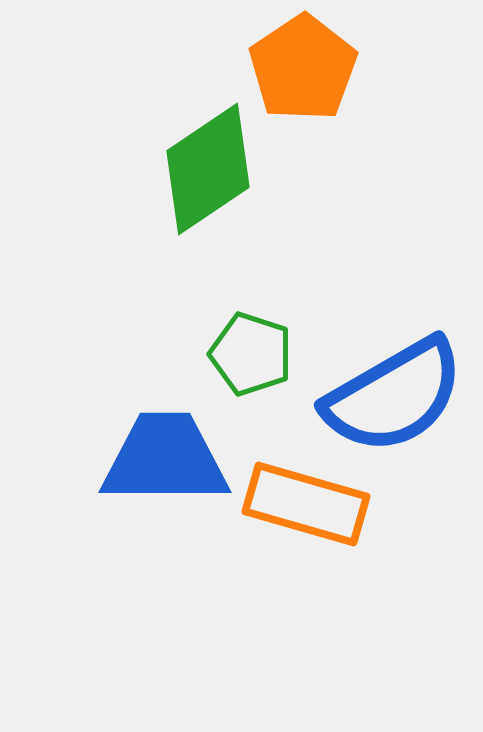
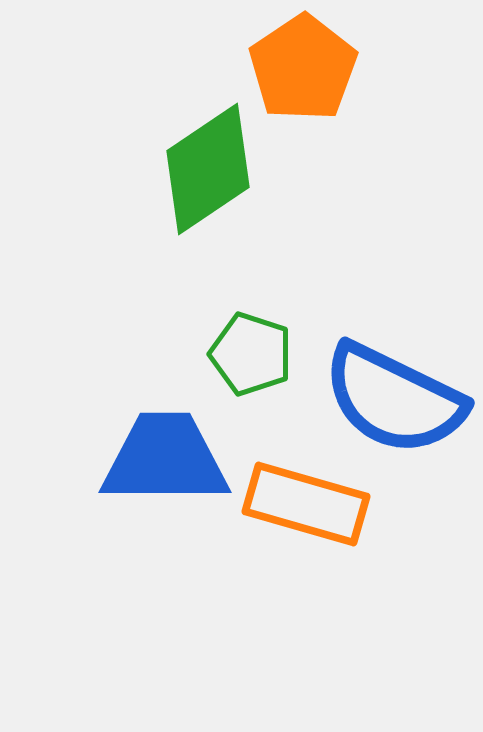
blue semicircle: moved 3 px down; rotated 56 degrees clockwise
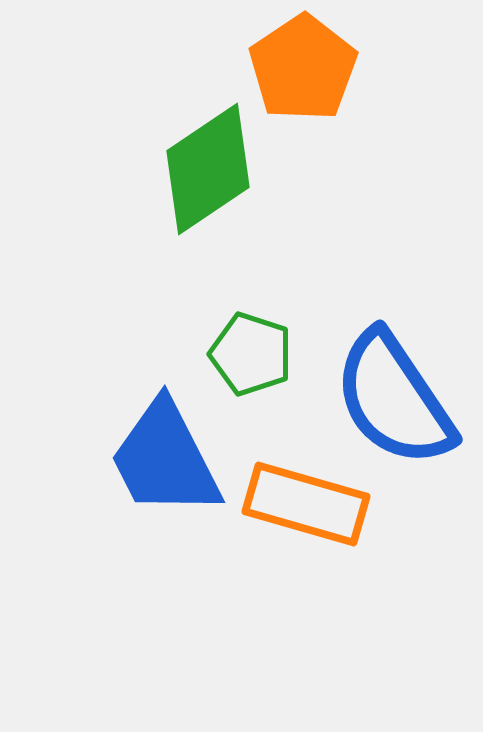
blue semicircle: rotated 30 degrees clockwise
blue trapezoid: rotated 117 degrees counterclockwise
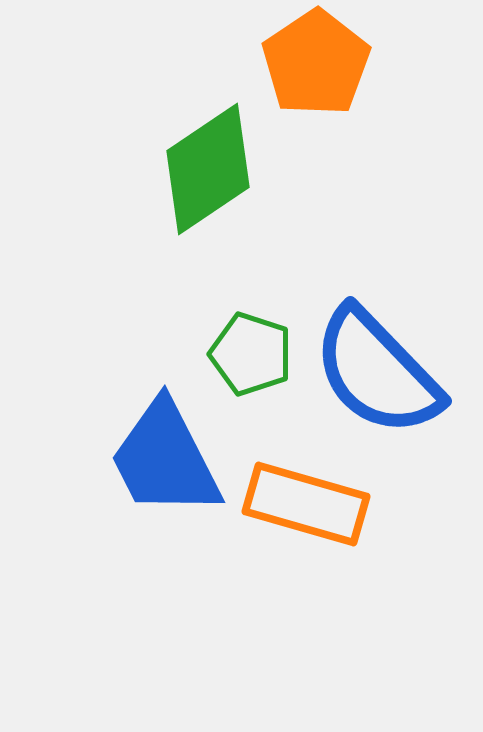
orange pentagon: moved 13 px right, 5 px up
blue semicircle: moved 17 px left, 27 px up; rotated 10 degrees counterclockwise
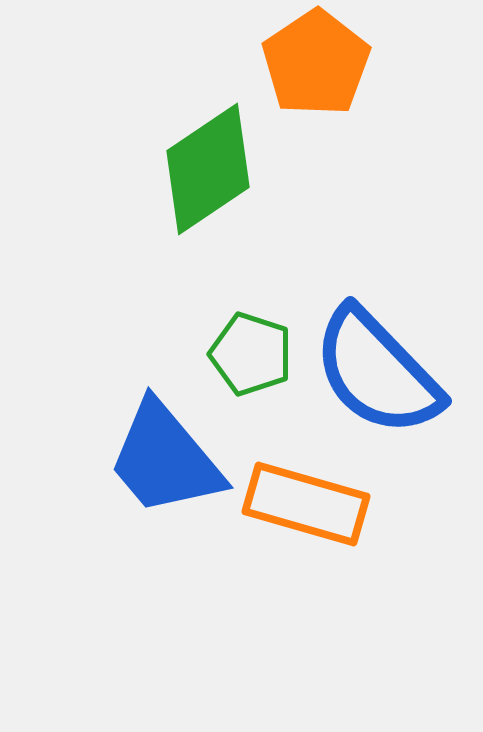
blue trapezoid: rotated 13 degrees counterclockwise
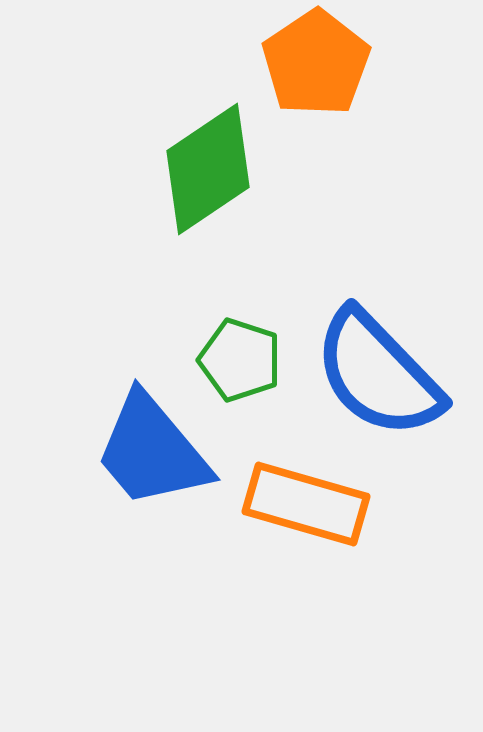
green pentagon: moved 11 px left, 6 px down
blue semicircle: moved 1 px right, 2 px down
blue trapezoid: moved 13 px left, 8 px up
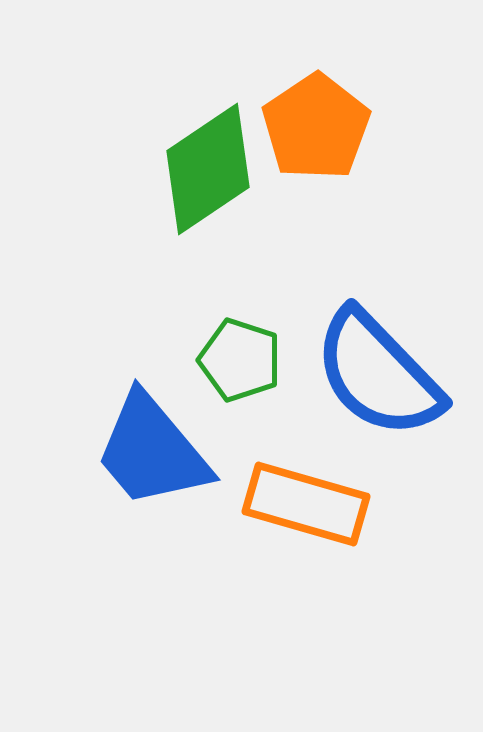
orange pentagon: moved 64 px down
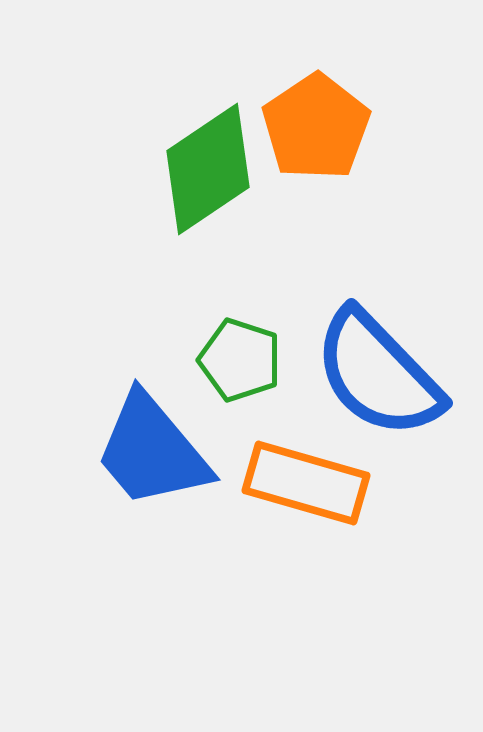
orange rectangle: moved 21 px up
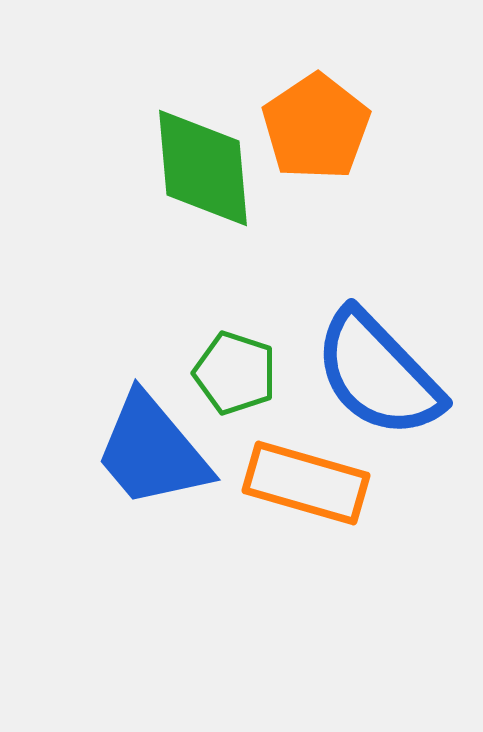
green diamond: moved 5 px left, 1 px up; rotated 61 degrees counterclockwise
green pentagon: moved 5 px left, 13 px down
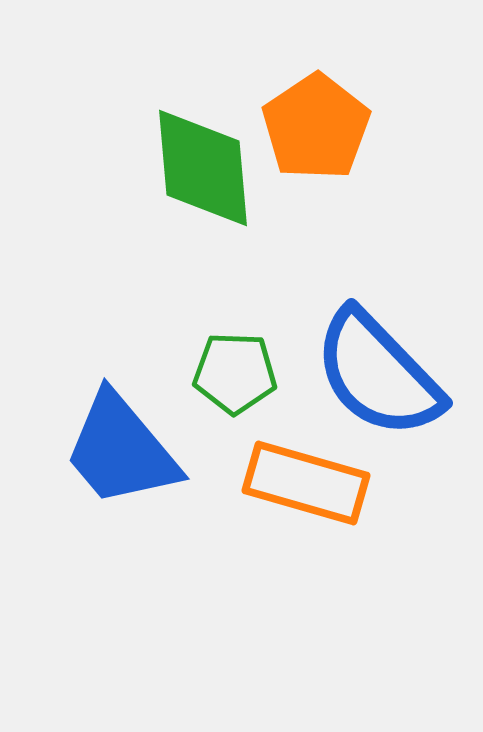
green pentagon: rotated 16 degrees counterclockwise
blue trapezoid: moved 31 px left, 1 px up
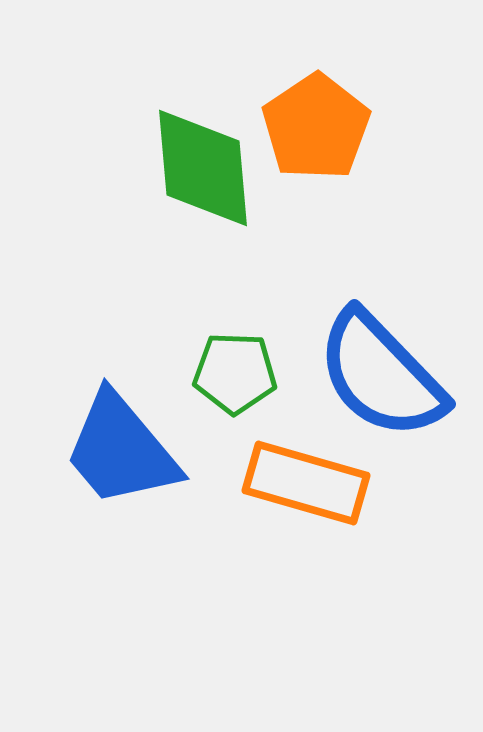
blue semicircle: moved 3 px right, 1 px down
